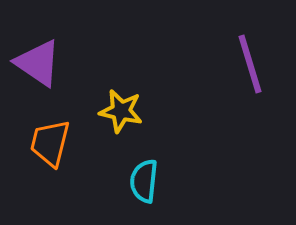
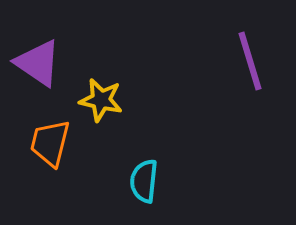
purple line: moved 3 px up
yellow star: moved 20 px left, 11 px up
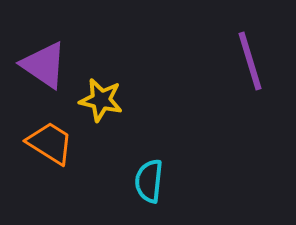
purple triangle: moved 6 px right, 2 px down
orange trapezoid: rotated 108 degrees clockwise
cyan semicircle: moved 5 px right
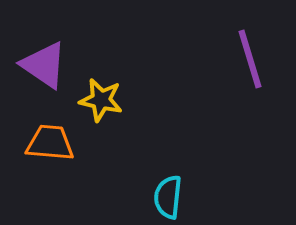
purple line: moved 2 px up
orange trapezoid: rotated 27 degrees counterclockwise
cyan semicircle: moved 19 px right, 16 px down
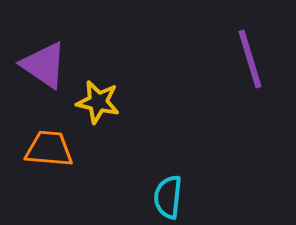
yellow star: moved 3 px left, 2 px down
orange trapezoid: moved 1 px left, 6 px down
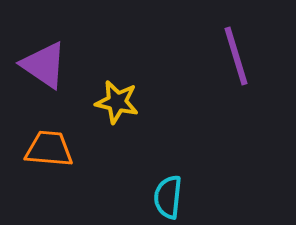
purple line: moved 14 px left, 3 px up
yellow star: moved 19 px right
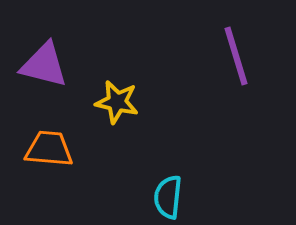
purple triangle: rotated 20 degrees counterclockwise
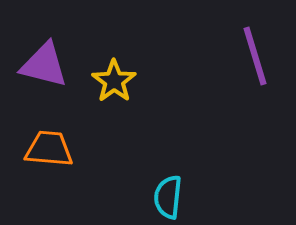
purple line: moved 19 px right
yellow star: moved 3 px left, 21 px up; rotated 24 degrees clockwise
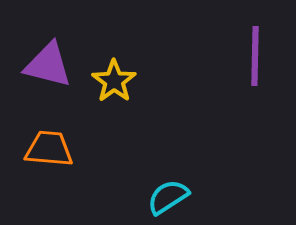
purple line: rotated 18 degrees clockwise
purple triangle: moved 4 px right
cyan semicircle: rotated 51 degrees clockwise
